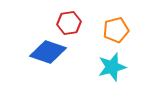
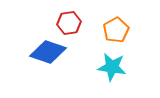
orange pentagon: rotated 15 degrees counterclockwise
cyan star: rotated 24 degrees clockwise
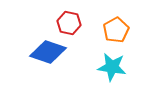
red hexagon: rotated 20 degrees clockwise
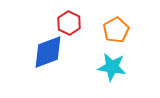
red hexagon: rotated 15 degrees clockwise
blue diamond: rotated 39 degrees counterclockwise
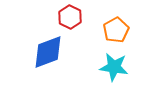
red hexagon: moved 1 px right, 6 px up
cyan star: moved 2 px right
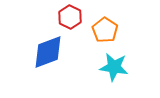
orange pentagon: moved 11 px left; rotated 10 degrees counterclockwise
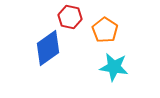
red hexagon: rotated 15 degrees counterclockwise
blue diamond: moved 4 px up; rotated 15 degrees counterclockwise
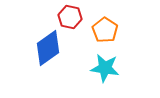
cyan star: moved 9 px left, 1 px down
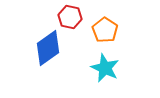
cyan star: rotated 16 degrees clockwise
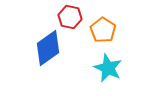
orange pentagon: moved 2 px left
cyan star: moved 3 px right
